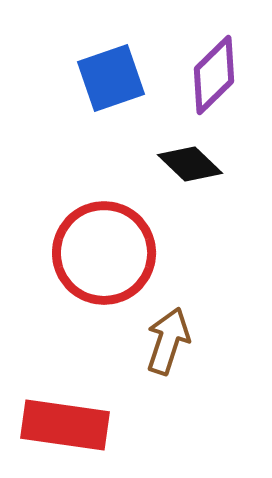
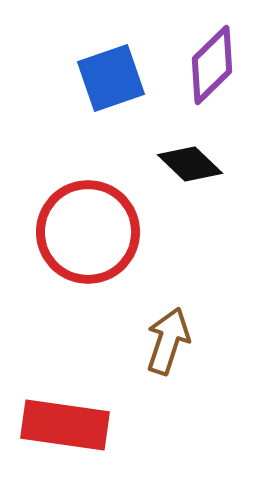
purple diamond: moved 2 px left, 10 px up
red circle: moved 16 px left, 21 px up
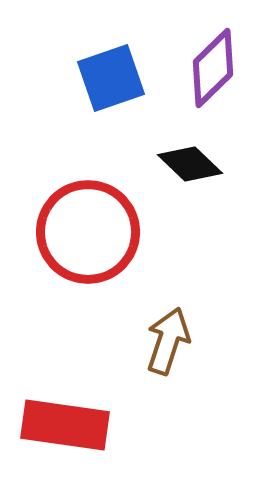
purple diamond: moved 1 px right, 3 px down
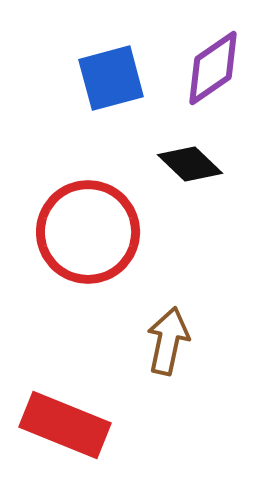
purple diamond: rotated 10 degrees clockwise
blue square: rotated 4 degrees clockwise
brown arrow: rotated 6 degrees counterclockwise
red rectangle: rotated 14 degrees clockwise
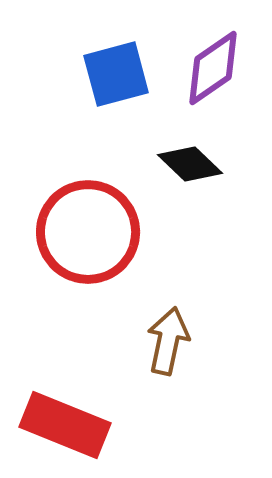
blue square: moved 5 px right, 4 px up
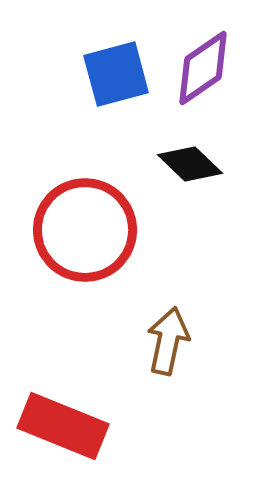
purple diamond: moved 10 px left
red circle: moved 3 px left, 2 px up
red rectangle: moved 2 px left, 1 px down
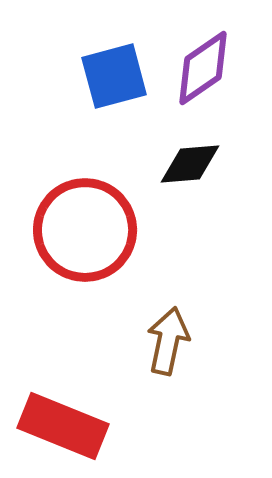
blue square: moved 2 px left, 2 px down
black diamond: rotated 48 degrees counterclockwise
